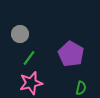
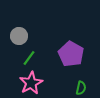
gray circle: moved 1 px left, 2 px down
pink star: rotated 15 degrees counterclockwise
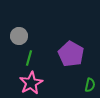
green line: rotated 21 degrees counterclockwise
green semicircle: moved 9 px right, 3 px up
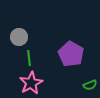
gray circle: moved 1 px down
green line: rotated 21 degrees counterclockwise
green semicircle: rotated 56 degrees clockwise
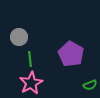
green line: moved 1 px right, 1 px down
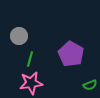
gray circle: moved 1 px up
green line: rotated 21 degrees clockwise
pink star: rotated 20 degrees clockwise
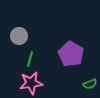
green semicircle: moved 1 px up
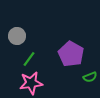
gray circle: moved 2 px left
green line: moved 1 px left; rotated 21 degrees clockwise
green semicircle: moved 7 px up
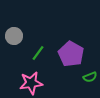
gray circle: moved 3 px left
green line: moved 9 px right, 6 px up
